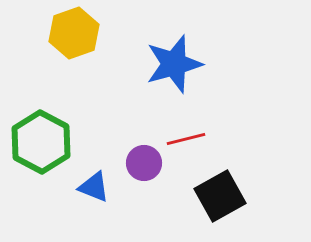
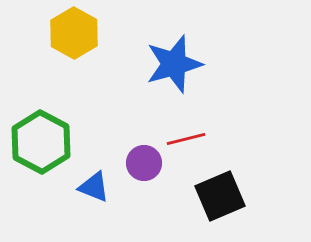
yellow hexagon: rotated 12 degrees counterclockwise
black square: rotated 6 degrees clockwise
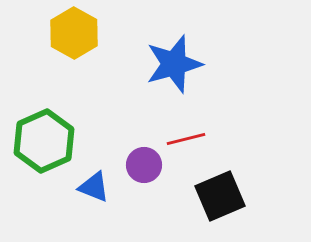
green hexagon: moved 3 px right, 1 px up; rotated 8 degrees clockwise
purple circle: moved 2 px down
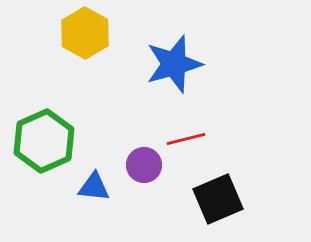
yellow hexagon: moved 11 px right
blue triangle: rotated 16 degrees counterclockwise
black square: moved 2 px left, 3 px down
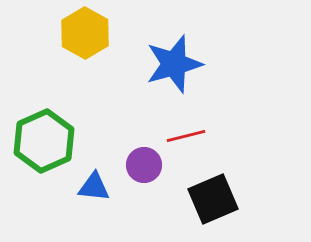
red line: moved 3 px up
black square: moved 5 px left
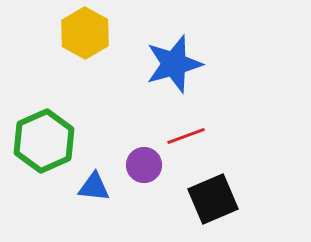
red line: rotated 6 degrees counterclockwise
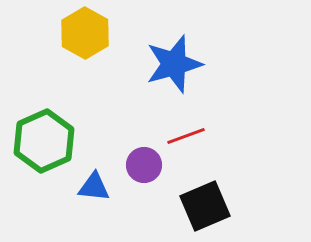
black square: moved 8 px left, 7 px down
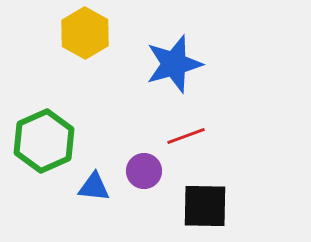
purple circle: moved 6 px down
black square: rotated 24 degrees clockwise
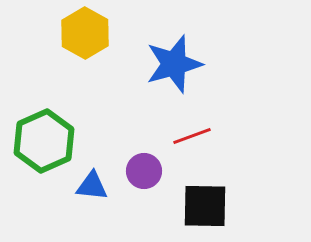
red line: moved 6 px right
blue triangle: moved 2 px left, 1 px up
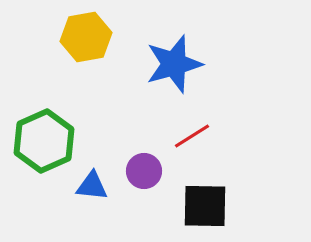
yellow hexagon: moved 1 px right, 4 px down; rotated 21 degrees clockwise
red line: rotated 12 degrees counterclockwise
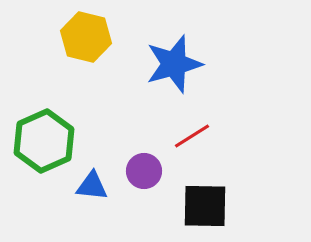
yellow hexagon: rotated 24 degrees clockwise
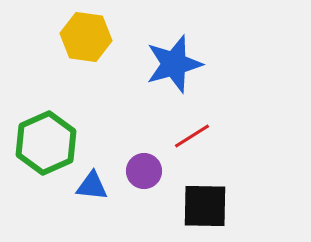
yellow hexagon: rotated 6 degrees counterclockwise
green hexagon: moved 2 px right, 2 px down
